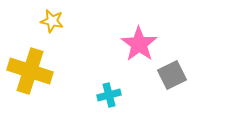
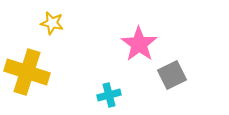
yellow star: moved 2 px down
yellow cross: moved 3 px left, 1 px down
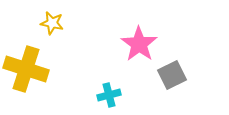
yellow cross: moved 1 px left, 3 px up
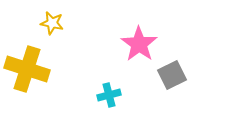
yellow cross: moved 1 px right
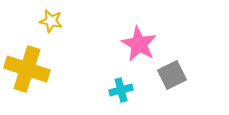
yellow star: moved 1 px left, 2 px up
pink star: rotated 6 degrees counterclockwise
cyan cross: moved 12 px right, 5 px up
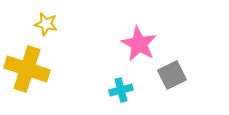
yellow star: moved 5 px left, 3 px down
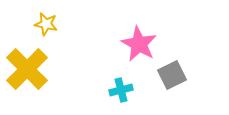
yellow cross: rotated 27 degrees clockwise
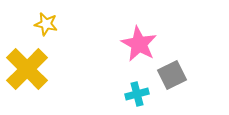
cyan cross: moved 16 px right, 4 px down
